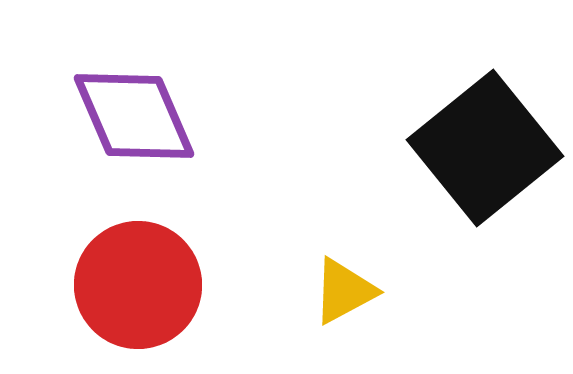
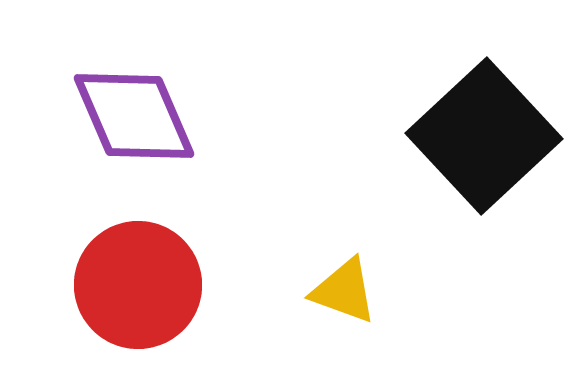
black square: moved 1 px left, 12 px up; rotated 4 degrees counterclockwise
yellow triangle: rotated 48 degrees clockwise
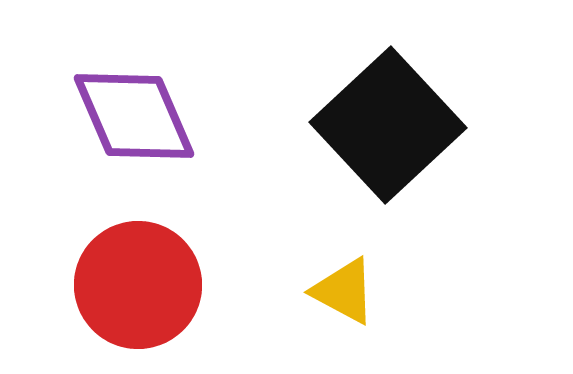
black square: moved 96 px left, 11 px up
yellow triangle: rotated 8 degrees clockwise
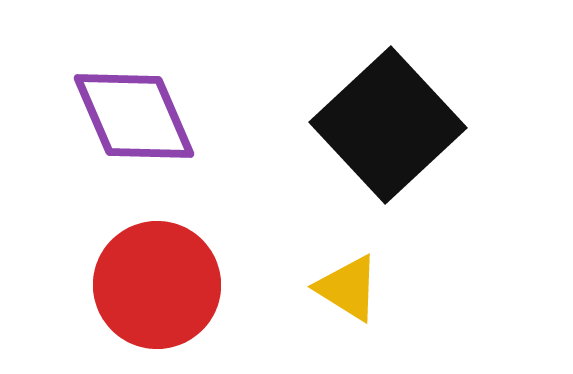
red circle: moved 19 px right
yellow triangle: moved 4 px right, 3 px up; rotated 4 degrees clockwise
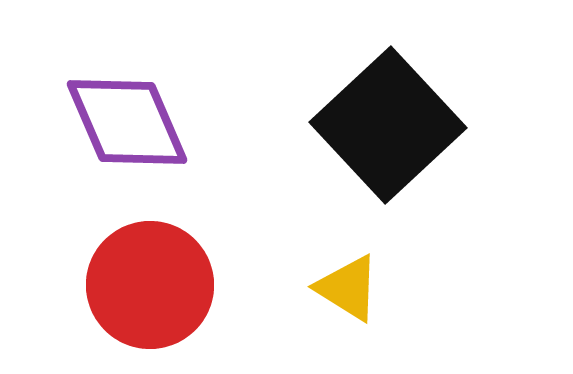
purple diamond: moved 7 px left, 6 px down
red circle: moved 7 px left
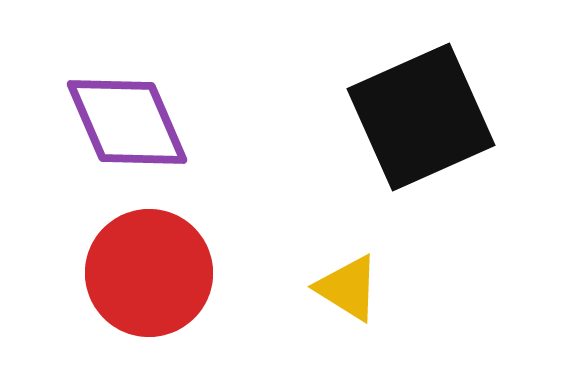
black square: moved 33 px right, 8 px up; rotated 19 degrees clockwise
red circle: moved 1 px left, 12 px up
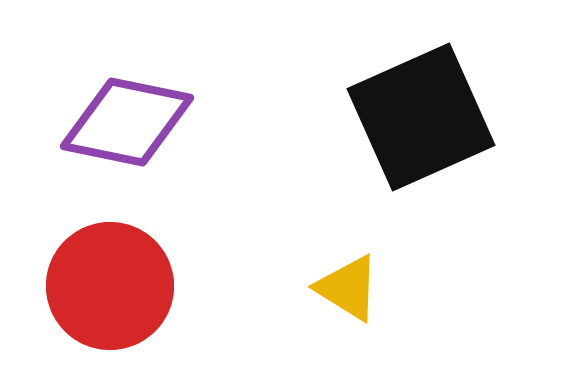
purple diamond: rotated 55 degrees counterclockwise
red circle: moved 39 px left, 13 px down
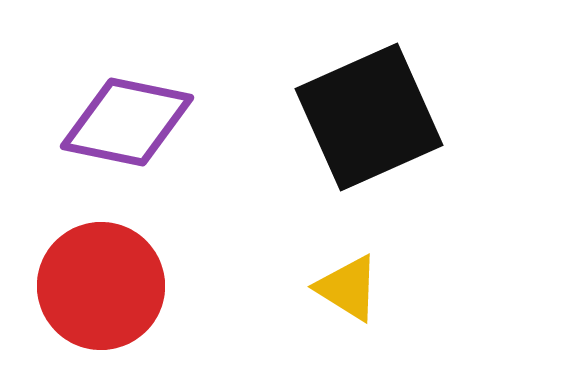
black square: moved 52 px left
red circle: moved 9 px left
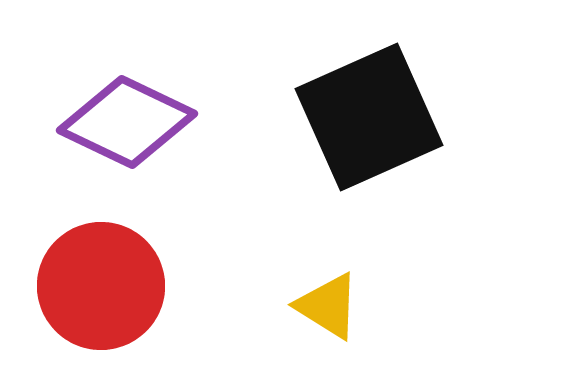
purple diamond: rotated 14 degrees clockwise
yellow triangle: moved 20 px left, 18 px down
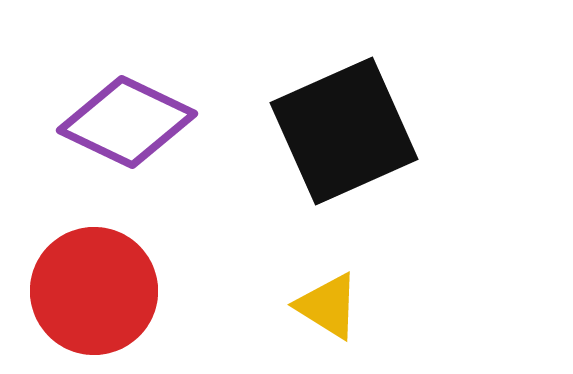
black square: moved 25 px left, 14 px down
red circle: moved 7 px left, 5 px down
